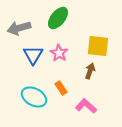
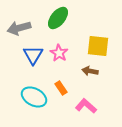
brown arrow: rotated 98 degrees counterclockwise
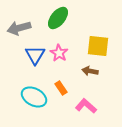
blue triangle: moved 2 px right
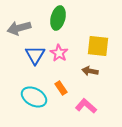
green ellipse: rotated 25 degrees counterclockwise
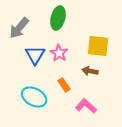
gray arrow: rotated 35 degrees counterclockwise
orange rectangle: moved 3 px right, 3 px up
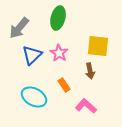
blue triangle: moved 3 px left; rotated 15 degrees clockwise
brown arrow: rotated 112 degrees counterclockwise
